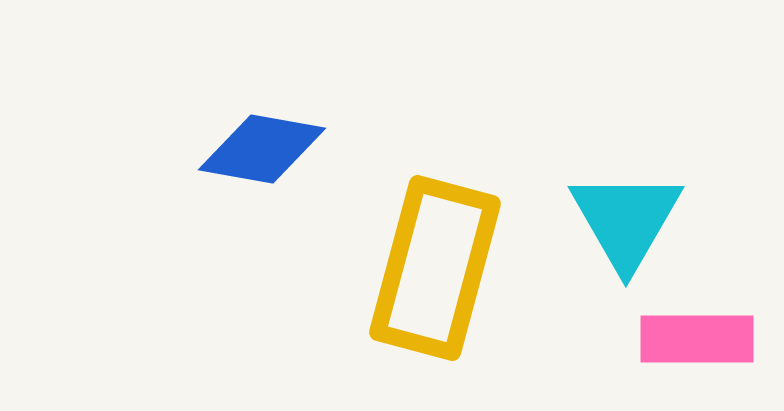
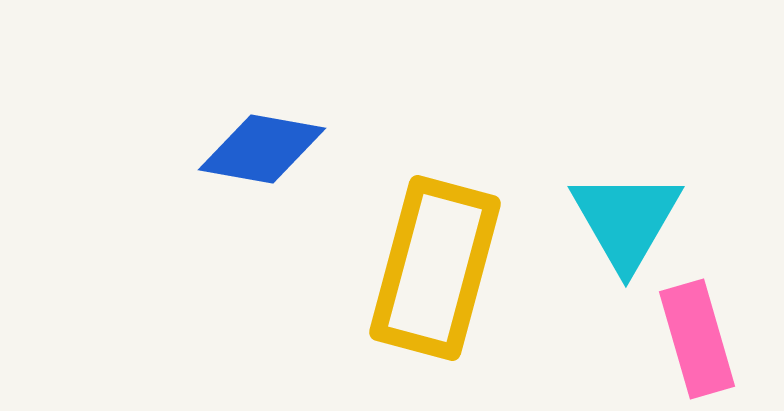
pink rectangle: rotated 74 degrees clockwise
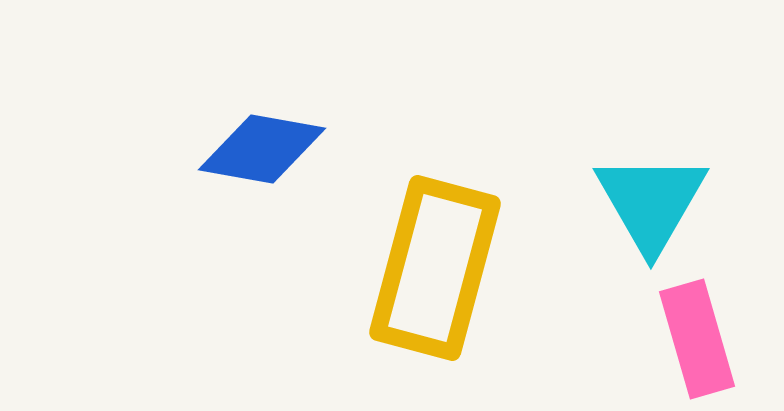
cyan triangle: moved 25 px right, 18 px up
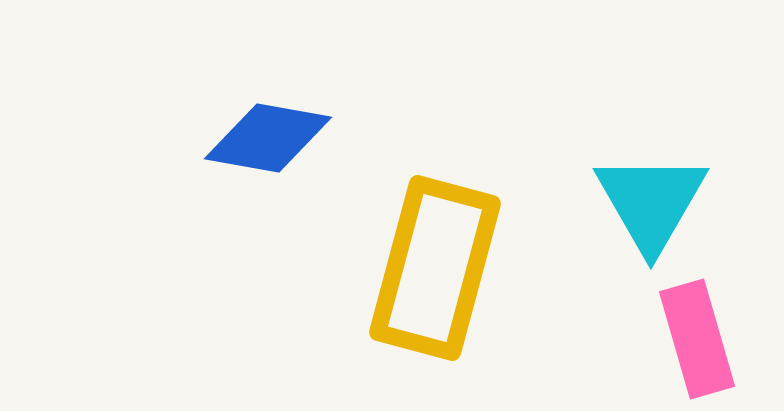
blue diamond: moved 6 px right, 11 px up
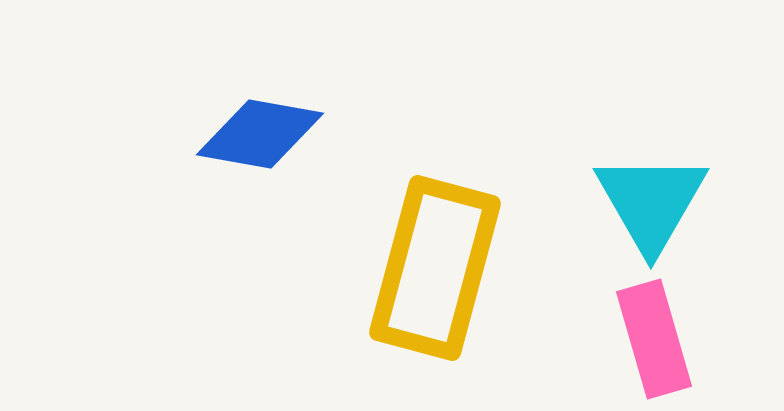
blue diamond: moved 8 px left, 4 px up
pink rectangle: moved 43 px left
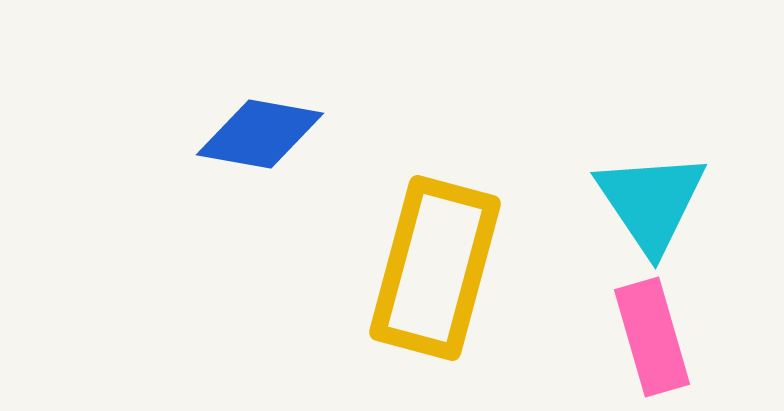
cyan triangle: rotated 4 degrees counterclockwise
pink rectangle: moved 2 px left, 2 px up
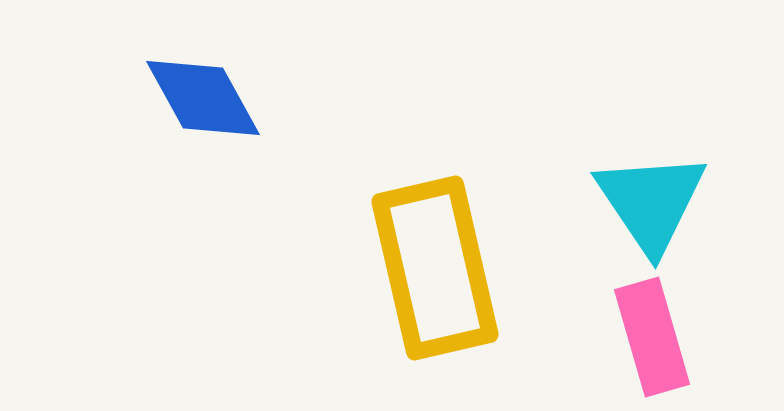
blue diamond: moved 57 px left, 36 px up; rotated 51 degrees clockwise
yellow rectangle: rotated 28 degrees counterclockwise
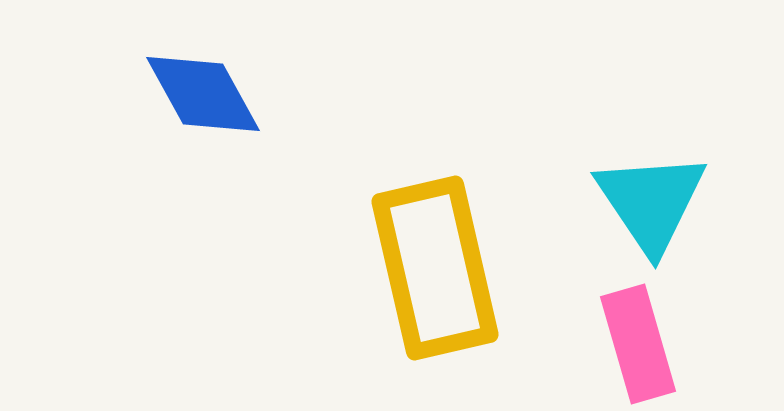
blue diamond: moved 4 px up
pink rectangle: moved 14 px left, 7 px down
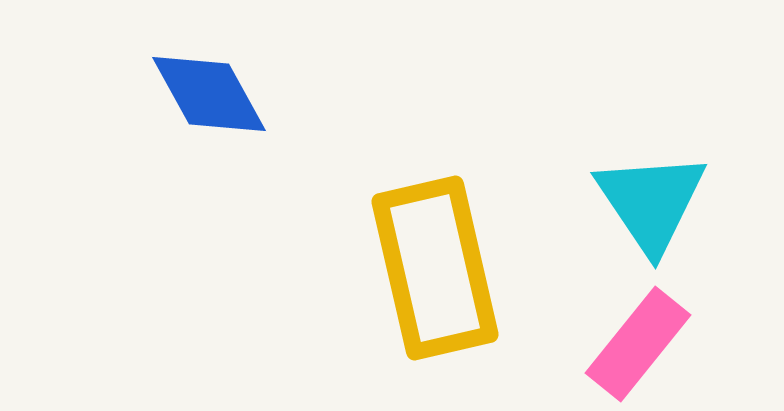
blue diamond: moved 6 px right
pink rectangle: rotated 55 degrees clockwise
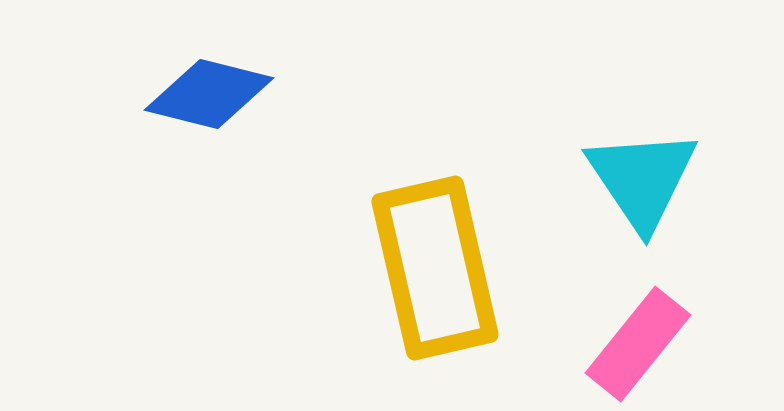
blue diamond: rotated 47 degrees counterclockwise
cyan triangle: moved 9 px left, 23 px up
